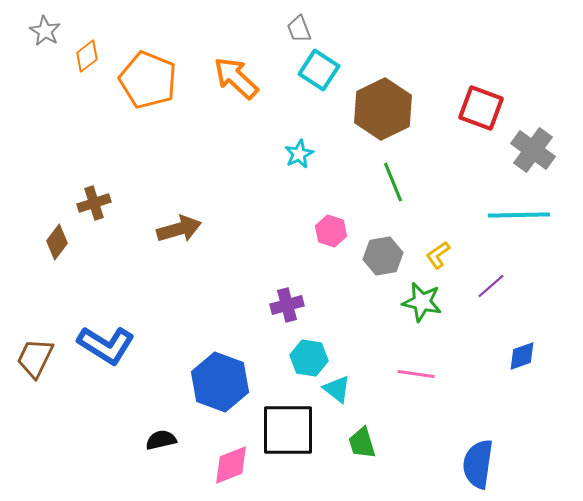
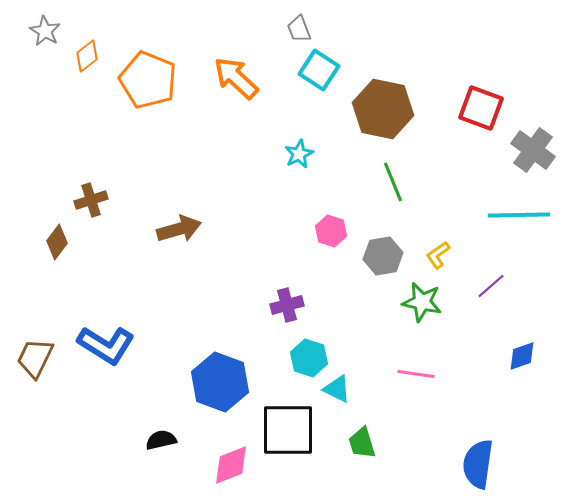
brown hexagon: rotated 22 degrees counterclockwise
brown cross: moved 3 px left, 3 px up
cyan hexagon: rotated 9 degrees clockwise
cyan triangle: rotated 12 degrees counterclockwise
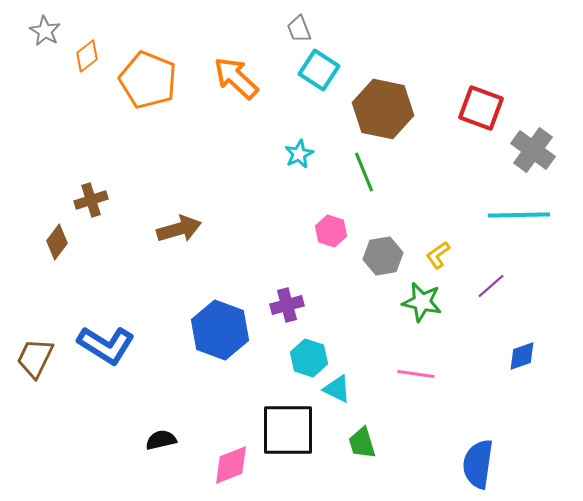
green line: moved 29 px left, 10 px up
blue hexagon: moved 52 px up
